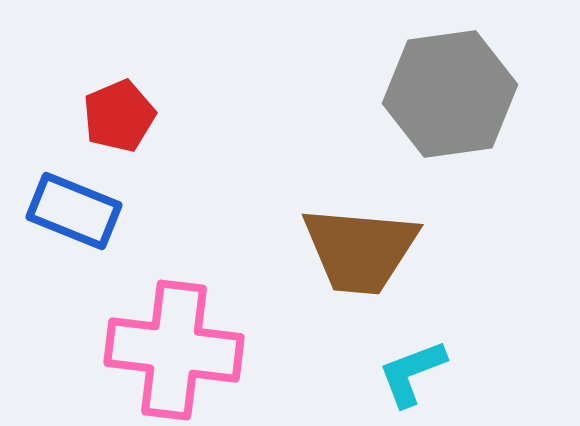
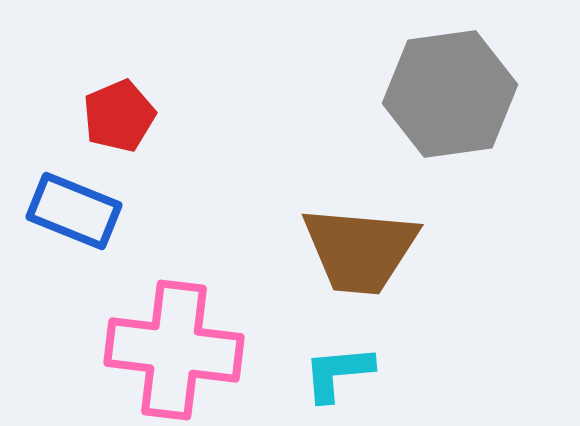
cyan L-shape: moved 74 px left; rotated 16 degrees clockwise
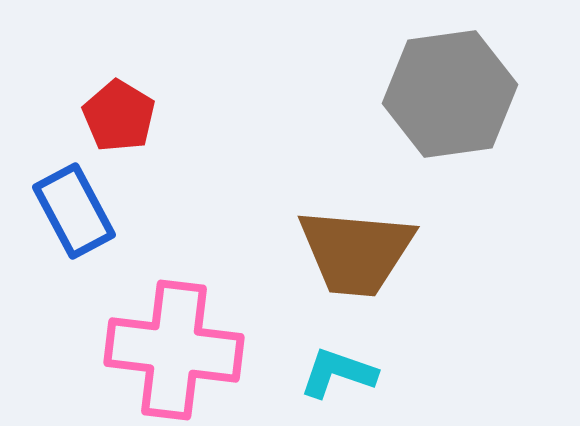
red pentagon: rotated 18 degrees counterclockwise
blue rectangle: rotated 40 degrees clockwise
brown trapezoid: moved 4 px left, 2 px down
cyan L-shape: rotated 24 degrees clockwise
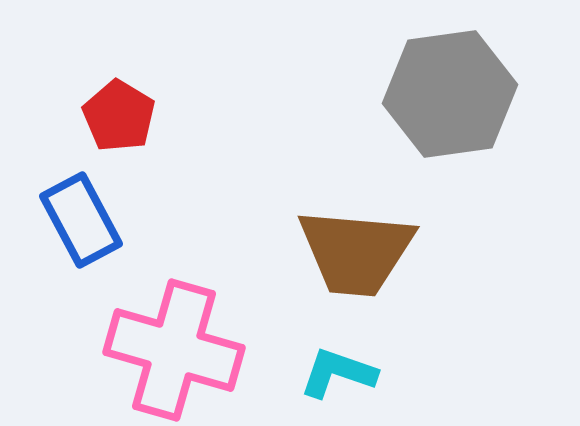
blue rectangle: moved 7 px right, 9 px down
pink cross: rotated 9 degrees clockwise
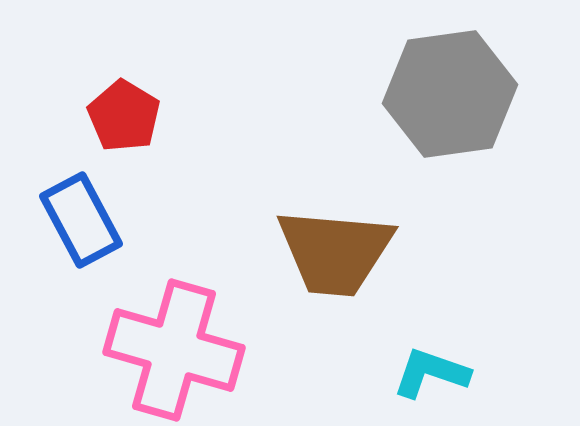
red pentagon: moved 5 px right
brown trapezoid: moved 21 px left
cyan L-shape: moved 93 px right
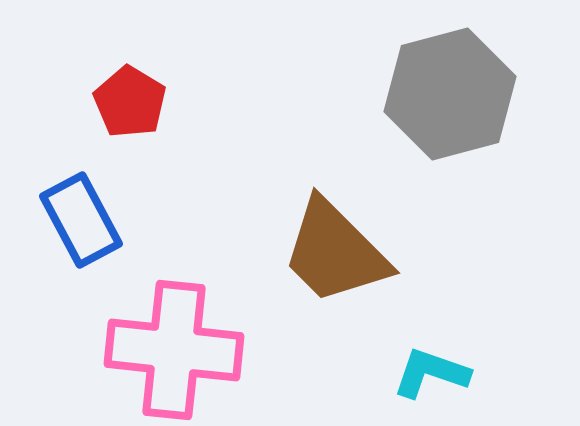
gray hexagon: rotated 7 degrees counterclockwise
red pentagon: moved 6 px right, 14 px up
brown trapezoid: rotated 40 degrees clockwise
pink cross: rotated 10 degrees counterclockwise
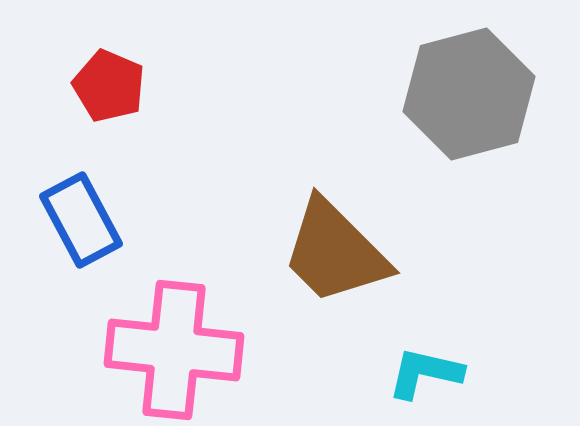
gray hexagon: moved 19 px right
red pentagon: moved 21 px left, 16 px up; rotated 8 degrees counterclockwise
cyan L-shape: moved 6 px left; rotated 6 degrees counterclockwise
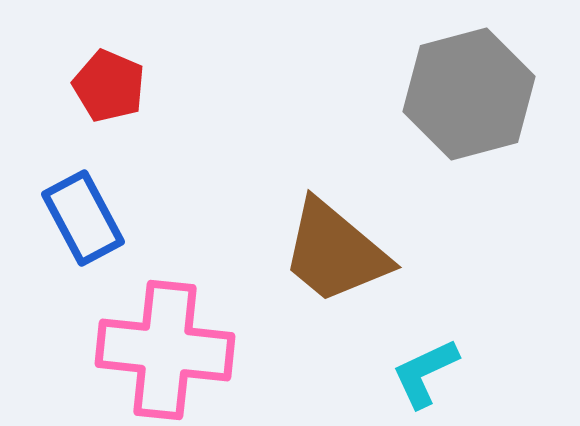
blue rectangle: moved 2 px right, 2 px up
brown trapezoid: rotated 5 degrees counterclockwise
pink cross: moved 9 px left
cyan L-shape: rotated 38 degrees counterclockwise
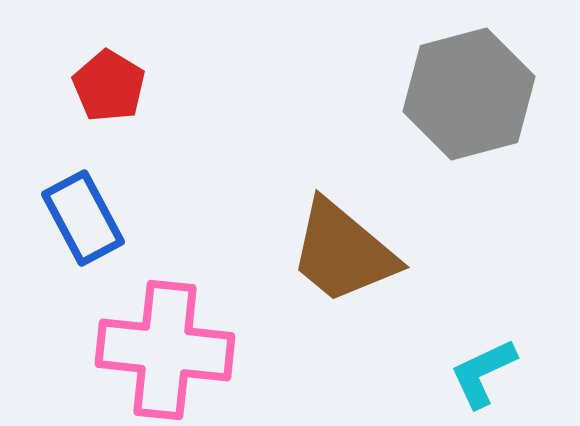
red pentagon: rotated 8 degrees clockwise
brown trapezoid: moved 8 px right
cyan L-shape: moved 58 px right
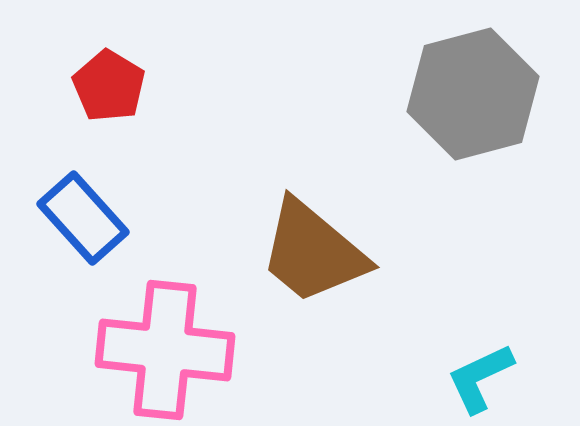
gray hexagon: moved 4 px right
blue rectangle: rotated 14 degrees counterclockwise
brown trapezoid: moved 30 px left
cyan L-shape: moved 3 px left, 5 px down
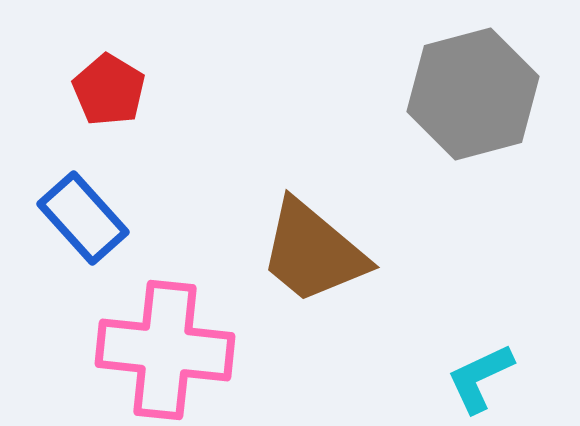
red pentagon: moved 4 px down
